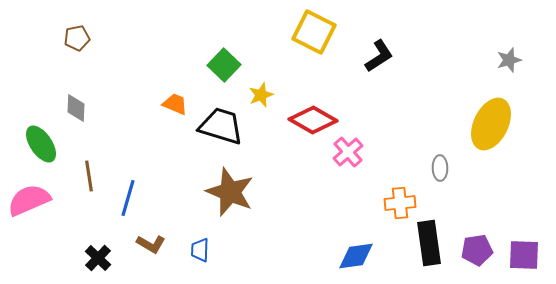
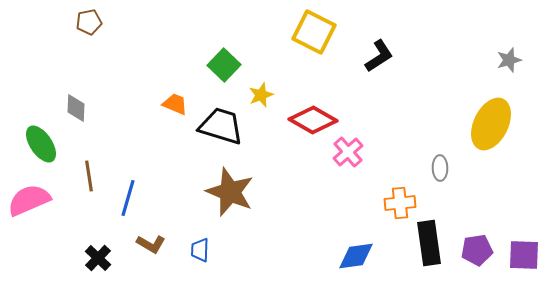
brown pentagon: moved 12 px right, 16 px up
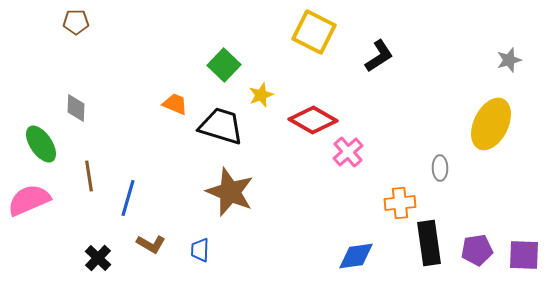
brown pentagon: moved 13 px left; rotated 10 degrees clockwise
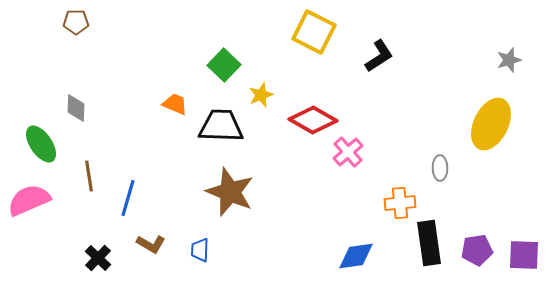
black trapezoid: rotated 15 degrees counterclockwise
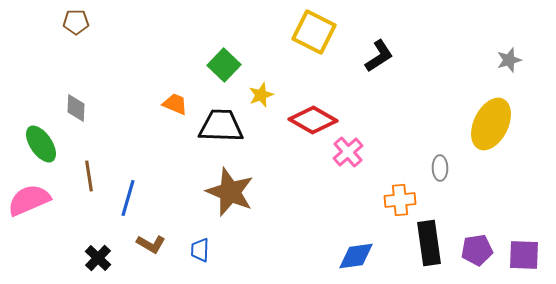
orange cross: moved 3 px up
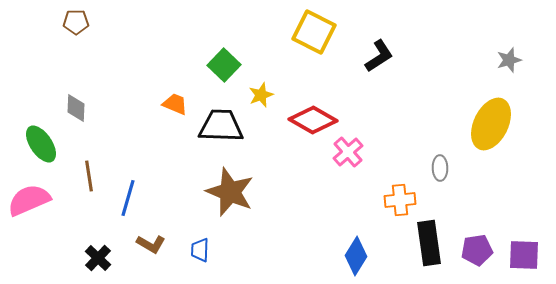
blue diamond: rotated 51 degrees counterclockwise
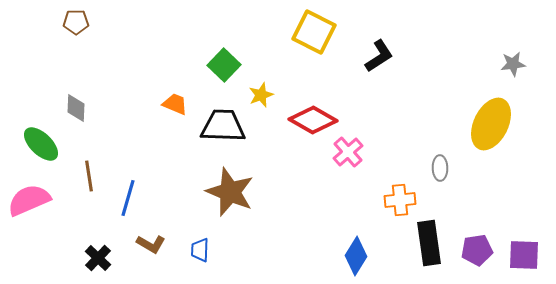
gray star: moved 4 px right, 4 px down; rotated 10 degrees clockwise
black trapezoid: moved 2 px right
green ellipse: rotated 12 degrees counterclockwise
